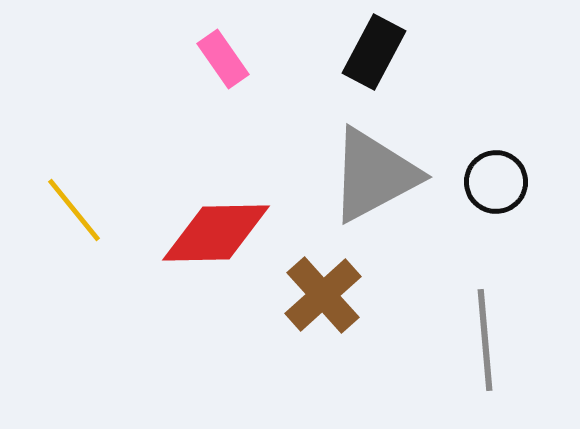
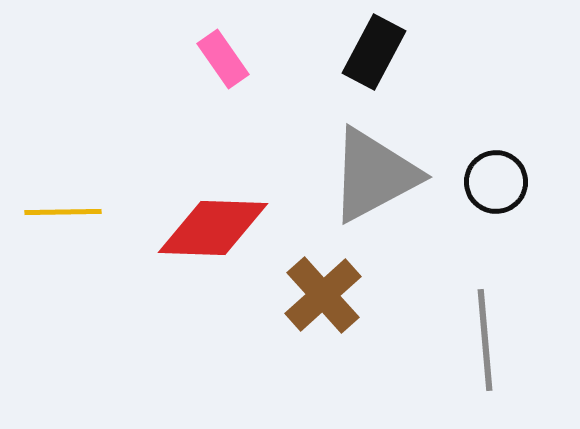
yellow line: moved 11 px left, 2 px down; rotated 52 degrees counterclockwise
red diamond: moved 3 px left, 5 px up; rotated 3 degrees clockwise
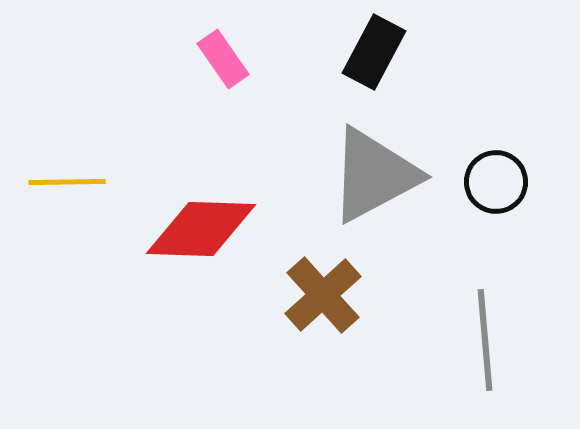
yellow line: moved 4 px right, 30 px up
red diamond: moved 12 px left, 1 px down
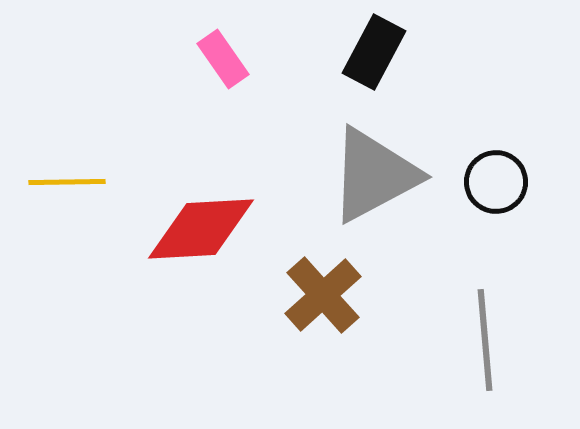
red diamond: rotated 5 degrees counterclockwise
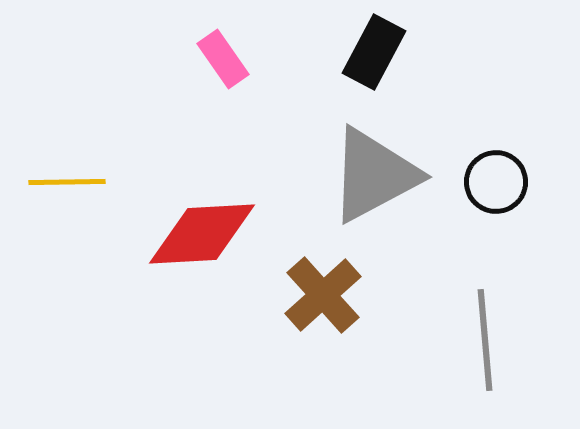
red diamond: moved 1 px right, 5 px down
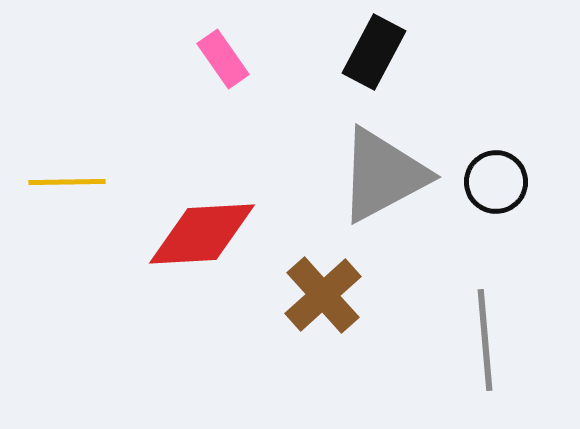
gray triangle: moved 9 px right
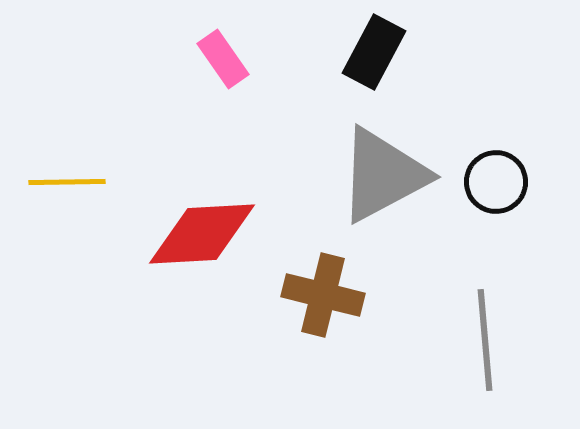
brown cross: rotated 34 degrees counterclockwise
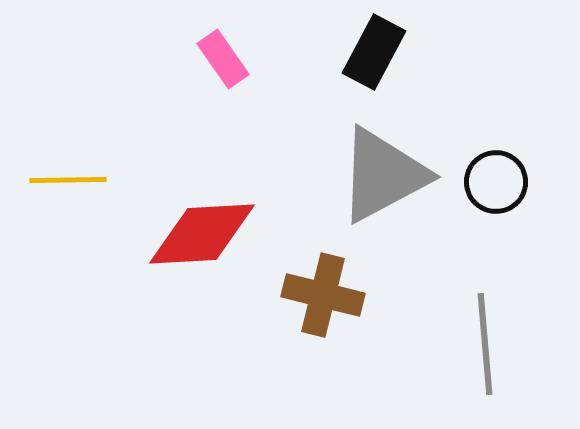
yellow line: moved 1 px right, 2 px up
gray line: moved 4 px down
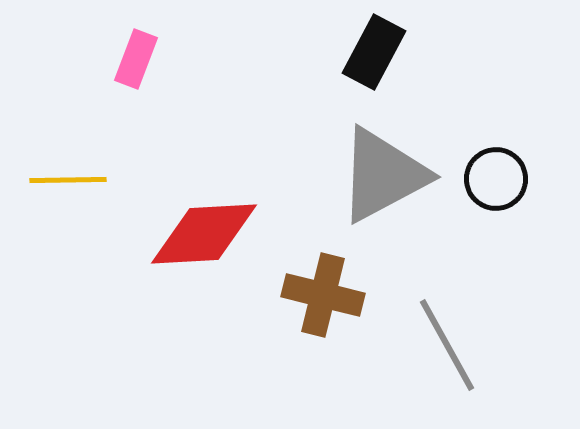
pink rectangle: moved 87 px left; rotated 56 degrees clockwise
black circle: moved 3 px up
red diamond: moved 2 px right
gray line: moved 38 px left, 1 px down; rotated 24 degrees counterclockwise
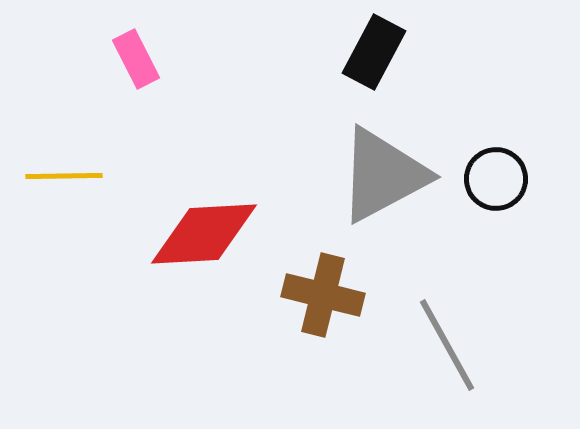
pink rectangle: rotated 48 degrees counterclockwise
yellow line: moved 4 px left, 4 px up
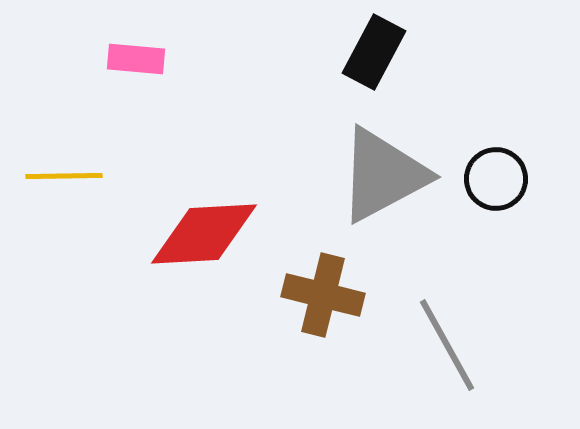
pink rectangle: rotated 58 degrees counterclockwise
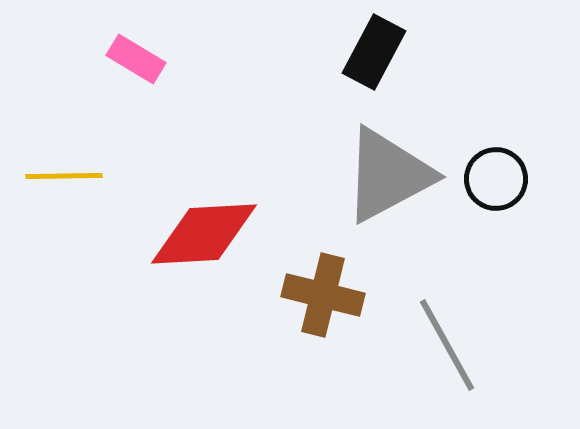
pink rectangle: rotated 26 degrees clockwise
gray triangle: moved 5 px right
